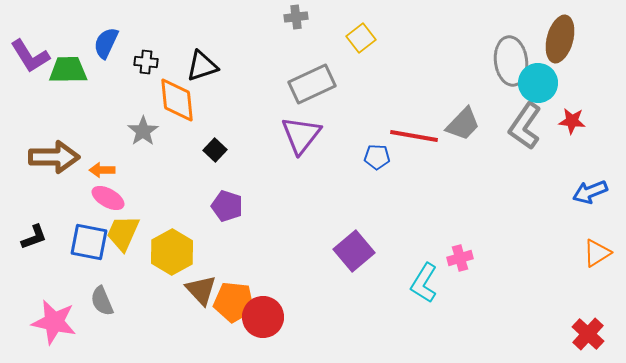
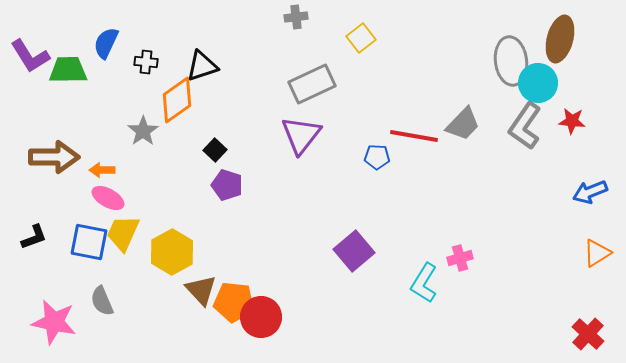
orange diamond: rotated 60 degrees clockwise
purple pentagon: moved 21 px up
red circle: moved 2 px left
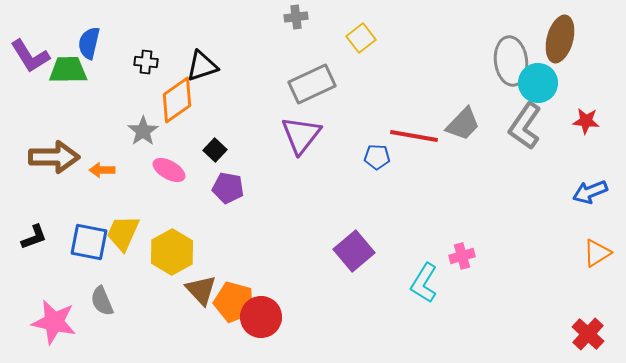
blue semicircle: moved 17 px left; rotated 12 degrees counterclockwise
red star: moved 14 px right
purple pentagon: moved 1 px right, 3 px down; rotated 8 degrees counterclockwise
pink ellipse: moved 61 px right, 28 px up
pink cross: moved 2 px right, 2 px up
orange pentagon: rotated 9 degrees clockwise
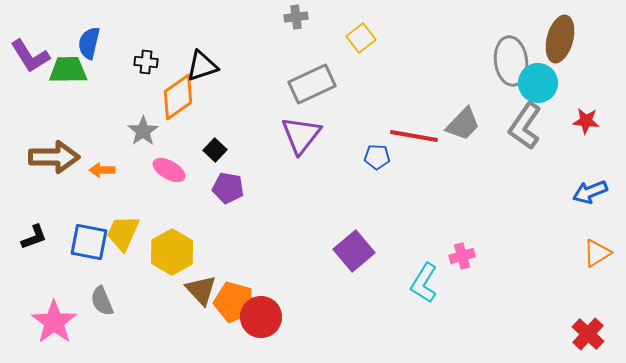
orange diamond: moved 1 px right, 3 px up
pink star: rotated 24 degrees clockwise
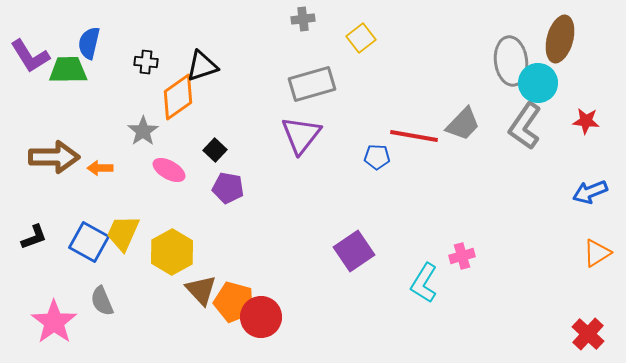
gray cross: moved 7 px right, 2 px down
gray rectangle: rotated 9 degrees clockwise
orange arrow: moved 2 px left, 2 px up
blue square: rotated 18 degrees clockwise
purple square: rotated 6 degrees clockwise
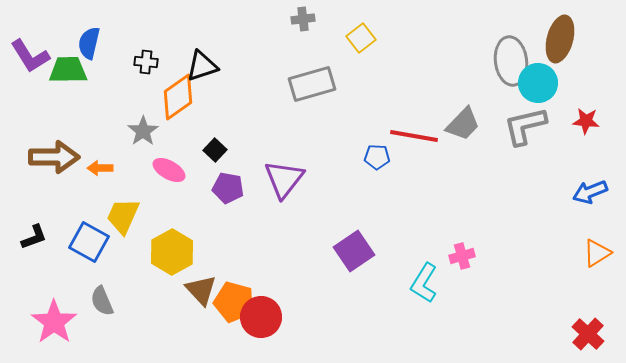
gray L-shape: rotated 42 degrees clockwise
purple triangle: moved 17 px left, 44 px down
yellow trapezoid: moved 17 px up
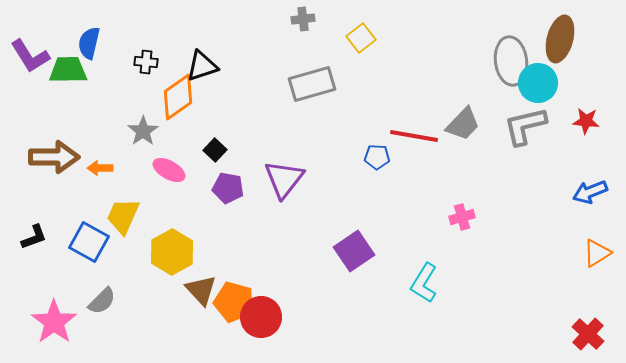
pink cross: moved 39 px up
gray semicircle: rotated 112 degrees counterclockwise
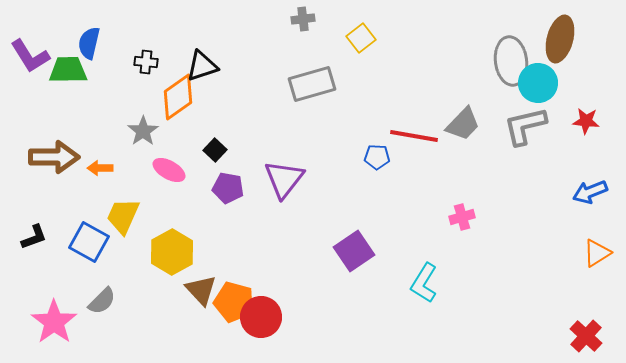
red cross: moved 2 px left, 2 px down
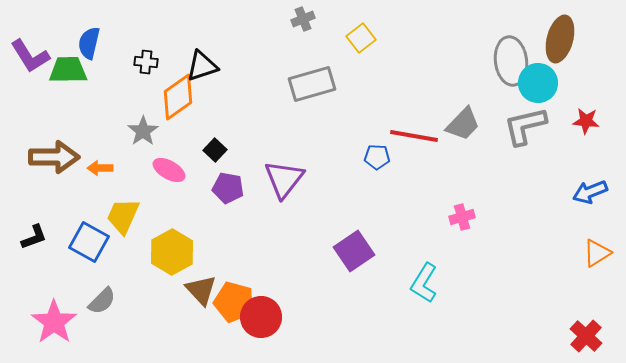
gray cross: rotated 15 degrees counterclockwise
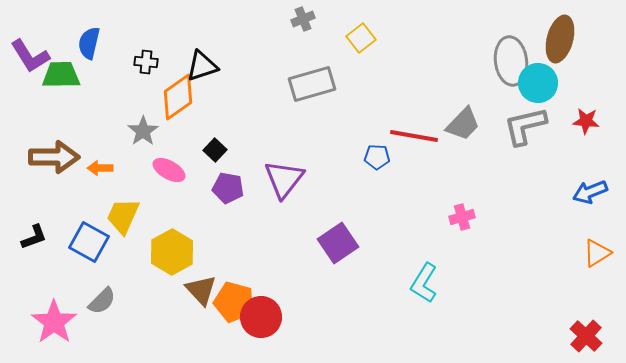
green trapezoid: moved 7 px left, 5 px down
purple square: moved 16 px left, 8 px up
